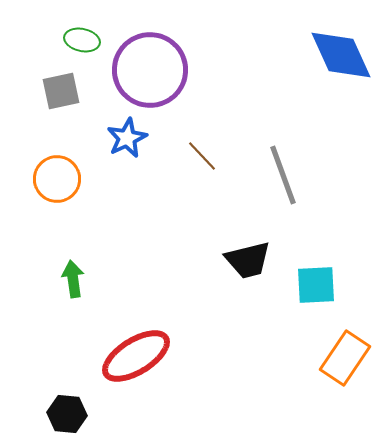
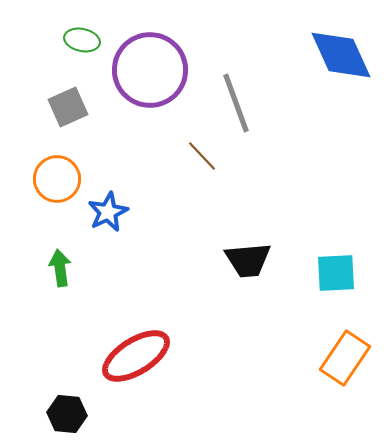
gray square: moved 7 px right, 16 px down; rotated 12 degrees counterclockwise
blue star: moved 19 px left, 74 px down
gray line: moved 47 px left, 72 px up
black trapezoid: rotated 9 degrees clockwise
green arrow: moved 13 px left, 11 px up
cyan square: moved 20 px right, 12 px up
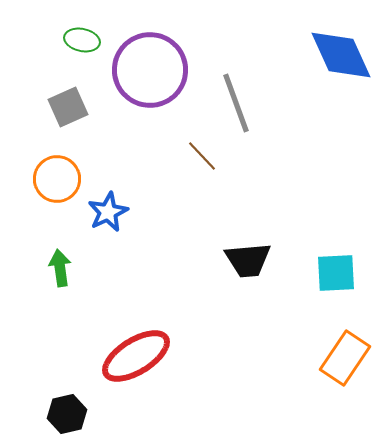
black hexagon: rotated 18 degrees counterclockwise
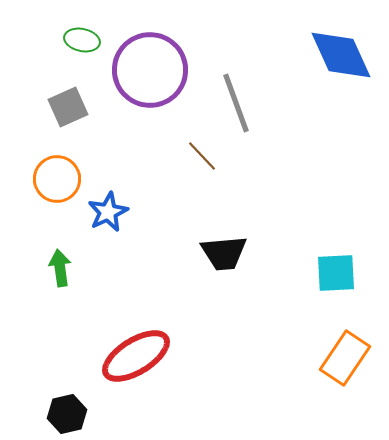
black trapezoid: moved 24 px left, 7 px up
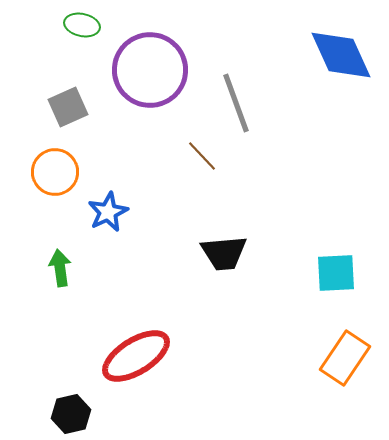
green ellipse: moved 15 px up
orange circle: moved 2 px left, 7 px up
black hexagon: moved 4 px right
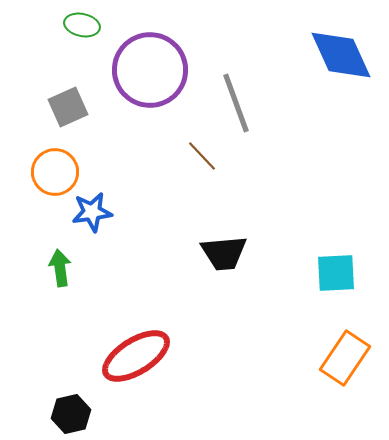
blue star: moved 16 px left; rotated 18 degrees clockwise
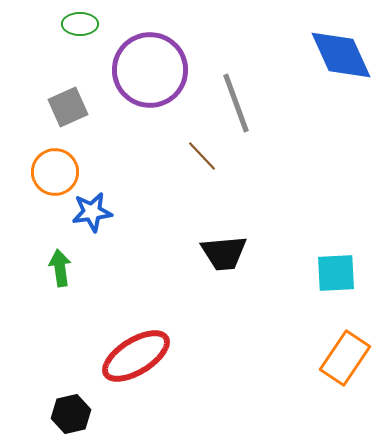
green ellipse: moved 2 px left, 1 px up; rotated 12 degrees counterclockwise
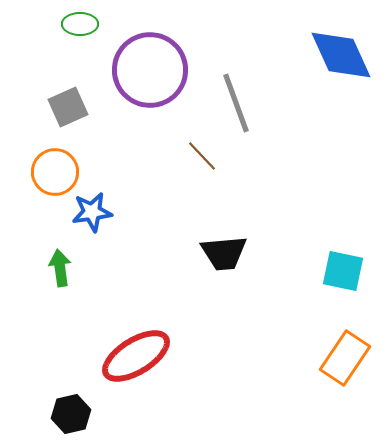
cyan square: moved 7 px right, 2 px up; rotated 15 degrees clockwise
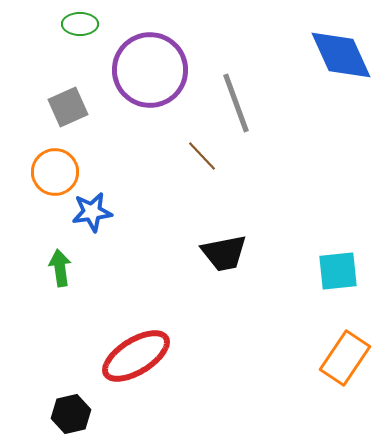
black trapezoid: rotated 6 degrees counterclockwise
cyan square: moved 5 px left; rotated 18 degrees counterclockwise
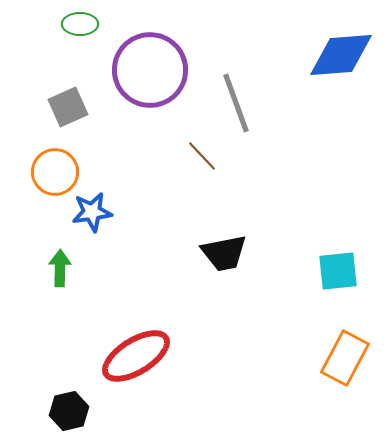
blue diamond: rotated 70 degrees counterclockwise
green arrow: rotated 9 degrees clockwise
orange rectangle: rotated 6 degrees counterclockwise
black hexagon: moved 2 px left, 3 px up
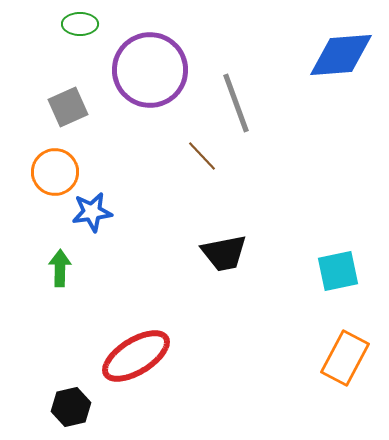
cyan square: rotated 6 degrees counterclockwise
black hexagon: moved 2 px right, 4 px up
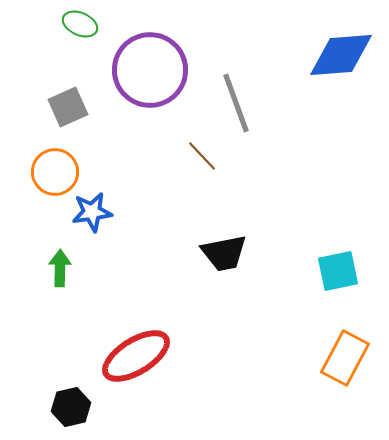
green ellipse: rotated 24 degrees clockwise
